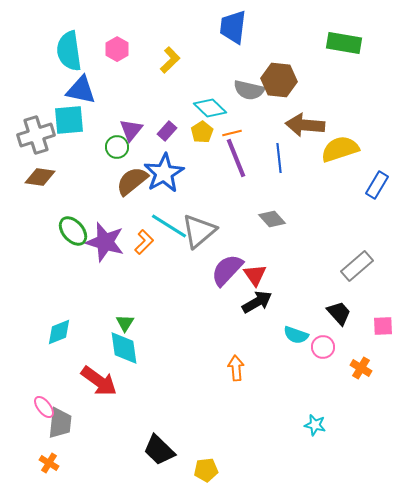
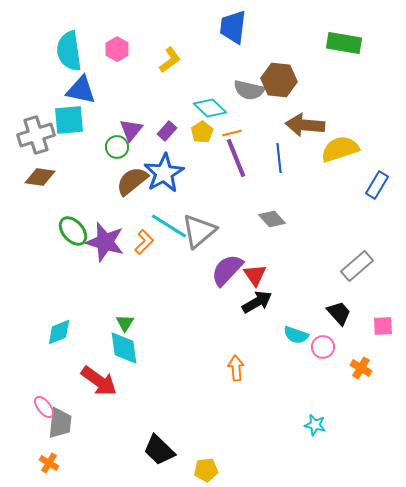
yellow L-shape at (170, 60): rotated 8 degrees clockwise
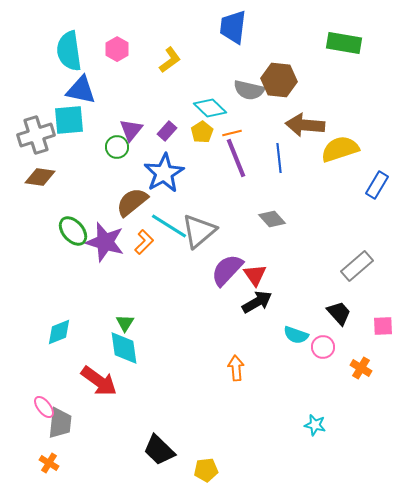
brown semicircle at (132, 181): moved 21 px down
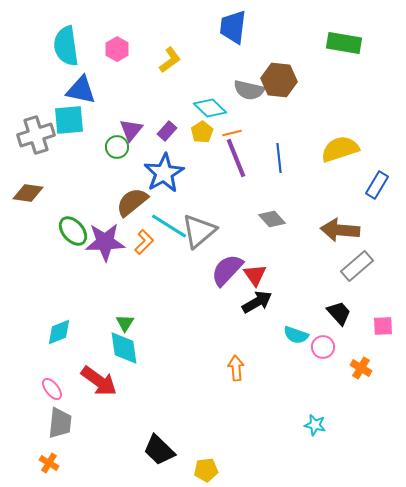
cyan semicircle at (69, 51): moved 3 px left, 5 px up
brown arrow at (305, 125): moved 35 px right, 105 px down
brown diamond at (40, 177): moved 12 px left, 16 px down
purple star at (105, 242): rotated 18 degrees counterclockwise
pink ellipse at (44, 407): moved 8 px right, 18 px up
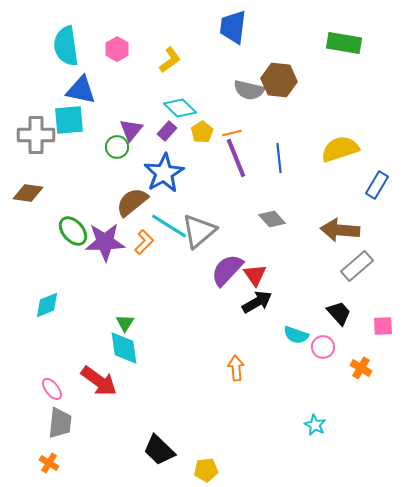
cyan diamond at (210, 108): moved 30 px left
gray cross at (36, 135): rotated 18 degrees clockwise
cyan diamond at (59, 332): moved 12 px left, 27 px up
cyan star at (315, 425): rotated 15 degrees clockwise
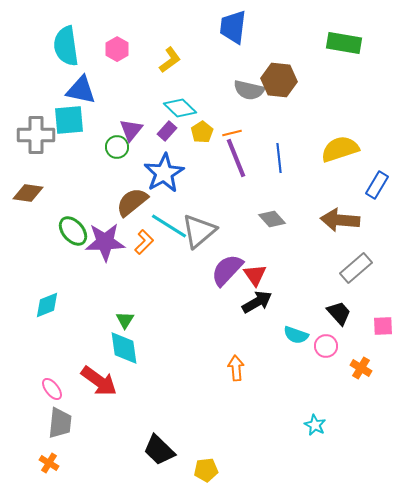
brown arrow at (340, 230): moved 10 px up
gray rectangle at (357, 266): moved 1 px left, 2 px down
green triangle at (125, 323): moved 3 px up
pink circle at (323, 347): moved 3 px right, 1 px up
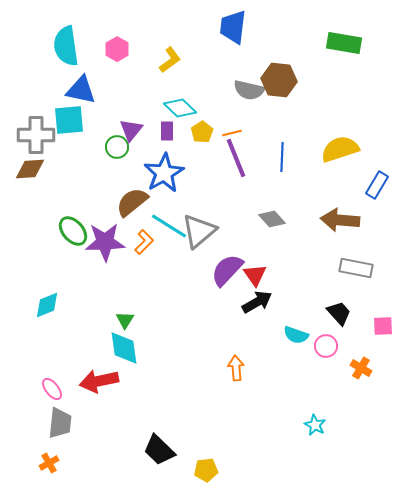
purple rectangle at (167, 131): rotated 42 degrees counterclockwise
blue line at (279, 158): moved 3 px right, 1 px up; rotated 8 degrees clockwise
brown diamond at (28, 193): moved 2 px right, 24 px up; rotated 12 degrees counterclockwise
gray rectangle at (356, 268): rotated 52 degrees clockwise
red arrow at (99, 381): rotated 132 degrees clockwise
orange cross at (49, 463): rotated 30 degrees clockwise
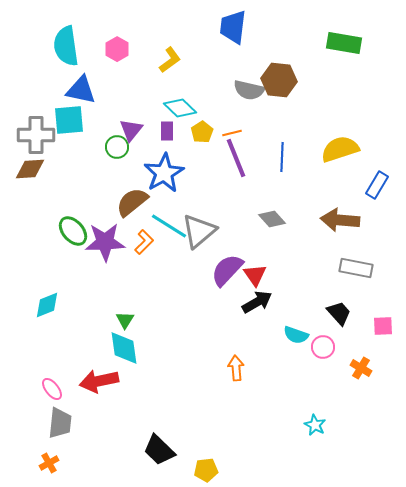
pink circle at (326, 346): moved 3 px left, 1 px down
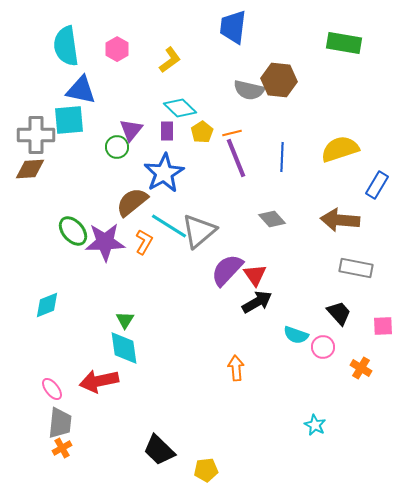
orange L-shape at (144, 242): rotated 15 degrees counterclockwise
orange cross at (49, 463): moved 13 px right, 15 px up
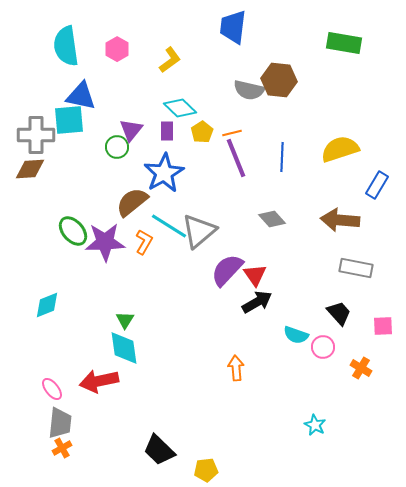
blue triangle at (81, 90): moved 6 px down
